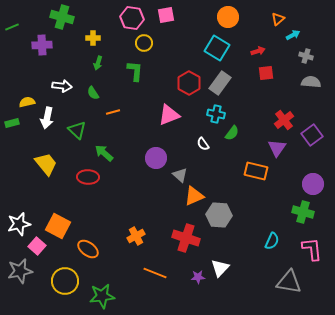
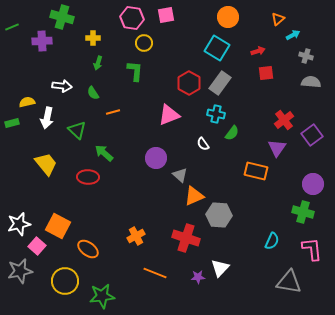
purple cross at (42, 45): moved 4 px up
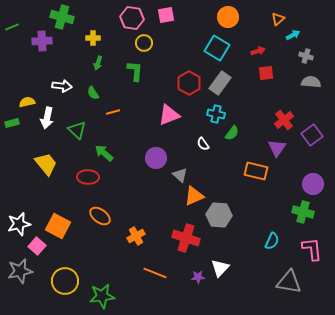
orange ellipse at (88, 249): moved 12 px right, 33 px up
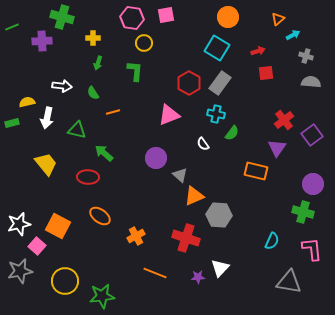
green triangle at (77, 130): rotated 30 degrees counterclockwise
